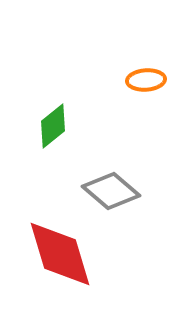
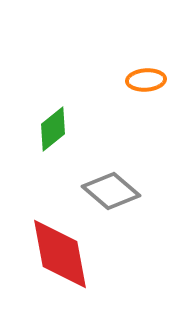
green diamond: moved 3 px down
red diamond: rotated 6 degrees clockwise
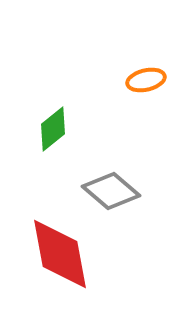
orange ellipse: rotated 9 degrees counterclockwise
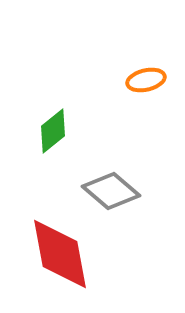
green diamond: moved 2 px down
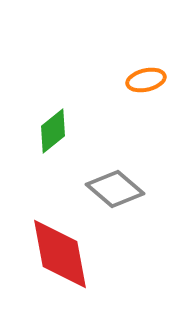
gray diamond: moved 4 px right, 2 px up
